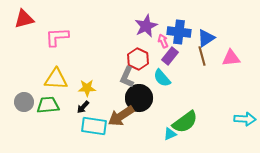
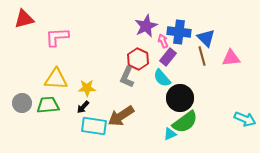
blue triangle: rotated 42 degrees counterclockwise
purple rectangle: moved 2 px left, 1 px down
black circle: moved 41 px right
gray circle: moved 2 px left, 1 px down
cyan arrow: rotated 20 degrees clockwise
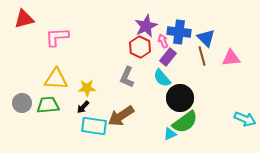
red hexagon: moved 2 px right, 12 px up
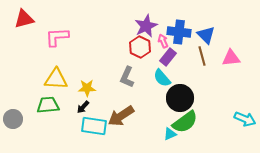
blue triangle: moved 3 px up
gray circle: moved 9 px left, 16 px down
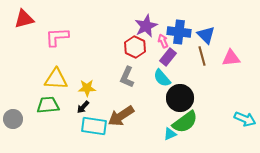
red hexagon: moved 5 px left
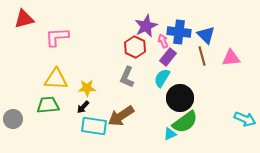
cyan semicircle: rotated 72 degrees clockwise
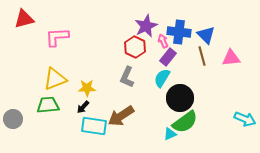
yellow triangle: moved 1 px left; rotated 25 degrees counterclockwise
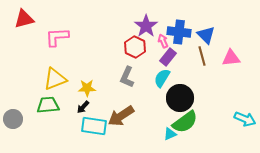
purple star: rotated 10 degrees counterclockwise
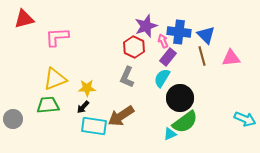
purple star: rotated 15 degrees clockwise
red hexagon: moved 1 px left
